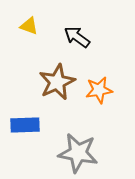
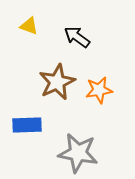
blue rectangle: moved 2 px right
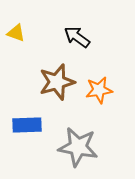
yellow triangle: moved 13 px left, 7 px down
brown star: rotated 9 degrees clockwise
gray star: moved 6 px up
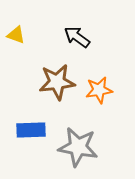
yellow triangle: moved 2 px down
brown star: rotated 9 degrees clockwise
blue rectangle: moved 4 px right, 5 px down
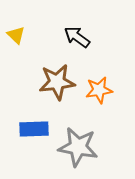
yellow triangle: rotated 24 degrees clockwise
blue rectangle: moved 3 px right, 1 px up
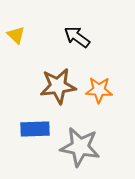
brown star: moved 1 px right, 4 px down
orange star: rotated 12 degrees clockwise
blue rectangle: moved 1 px right
gray star: moved 2 px right
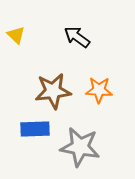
brown star: moved 5 px left, 5 px down
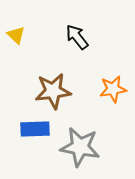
black arrow: rotated 16 degrees clockwise
orange star: moved 14 px right, 1 px up; rotated 12 degrees counterclockwise
